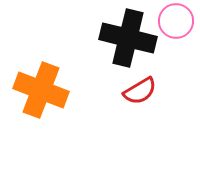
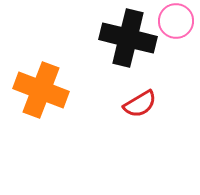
red semicircle: moved 13 px down
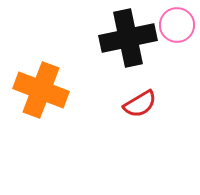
pink circle: moved 1 px right, 4 px down
black cross: rotated 26 degrees counterclockwise
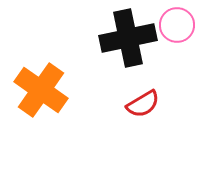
orange cross: rotated 14 degrees clockwise
red semicircle: moved 3 px right
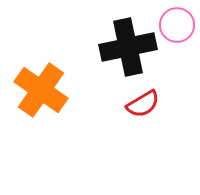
black cross: moved 9 px down
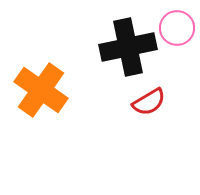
pink circle: moved 3 px down
red semicircle: moved 6 px right, 2 px up
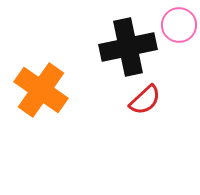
pink circle: moved 2 px right, 3 px up
red semicircle: moved 4 px left, 2 px up; rotated 12 degrees counterclockwise
